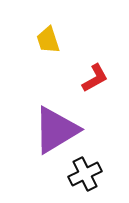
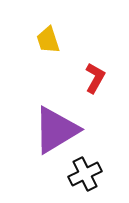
red L-shape: rotated 32 degrees counterclockwise
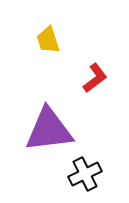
red L-shape: rotated 24 degrees clockwise
purple triangle: moved 7 px left; rotated 24 degrees clockwise
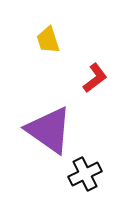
purple triangle: rotated 42 degrees clockwise
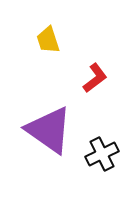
black cross: moved 17 px right, 20 px up
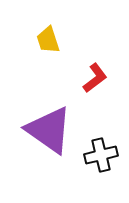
black cross: moved 1 px left, 1 px down; rotated 12 degrees clockwise
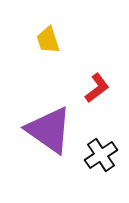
red L-shape: moved 2 px right, 10 px down
black cross: rotated 20 degrees counterclockwise
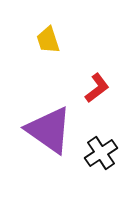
black cross: moved 2 px up
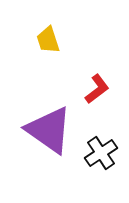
red L-shape: moved 1 px down
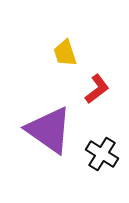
yellow trapezoid: moved 17 px right, 13 px down
black cross: moved 1 px right, 1 px down; rotated 24 degrees counterclockwise
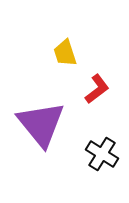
purple triangle: moved 8 px left, 6 px up; rotated 16 degrees clockwise
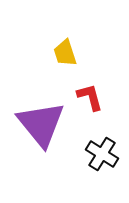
red L-shape: moved 7 px left, 8 px down; rotated 68 degrees counterclockwise
